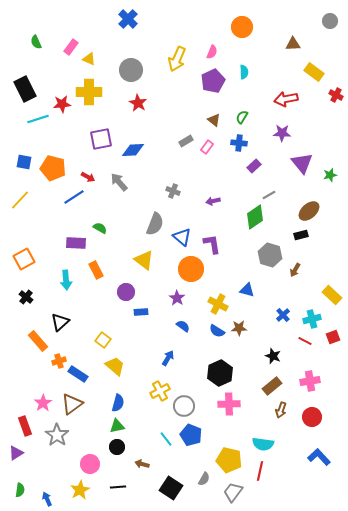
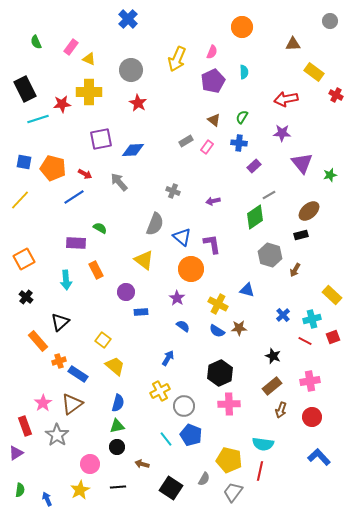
red arrow at (88, 177): moved 3 px left, 3 px up
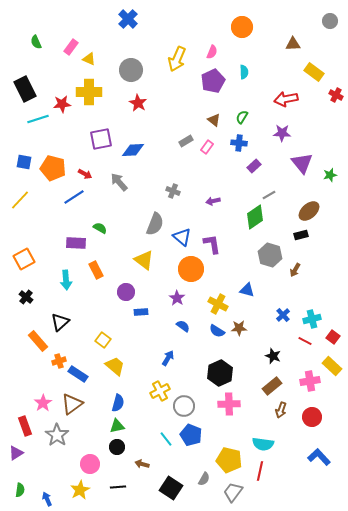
yellow rectangle at (332, 295): moved 71 px down
red square at (333, 337): rotated 32 degrees counterclockwise
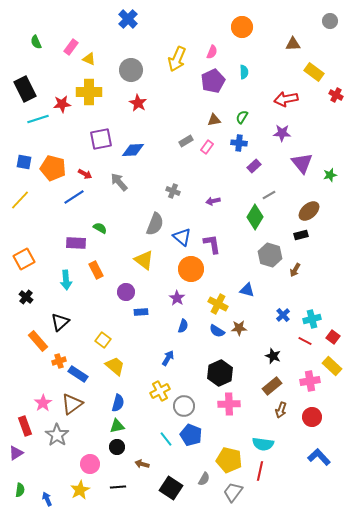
brown triangle at (214, 120): rotated 48 degrees counterclockwise
green diamond at (255, 217): rotated 25 degrees counterclockwise
blue semicircle at (183, 326): rotated 72 degrees clockwise
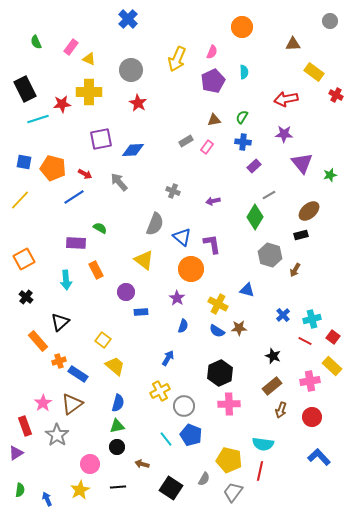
purple star at (282, 133): moved 2 px right, 1 px down
blue cross at (239, 143): moved 4 px right, 1 px up
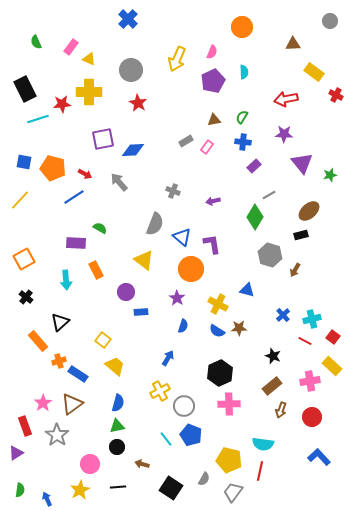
purple square at (101, 139): moved 2 px right
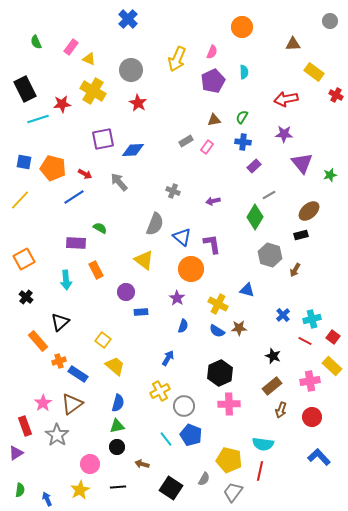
yellow cross at (89, 92): moved 4 px right, 1 px up; rotated 30 degrees clockwise
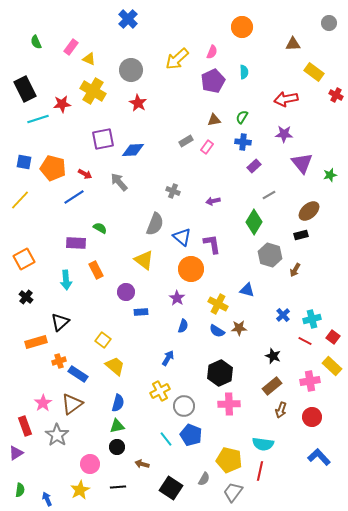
gray circle at (330, 21): moved 1 px left, 2 px down
yellow arrow at (177, 59): rotated 25 degrees clockwise
green diamond at (255, 217): moved 1 px left, 5 px down
orange rectangle at (38, 341): moved 2 px left, 1 px down; rotated 65 degrees counterclockwise
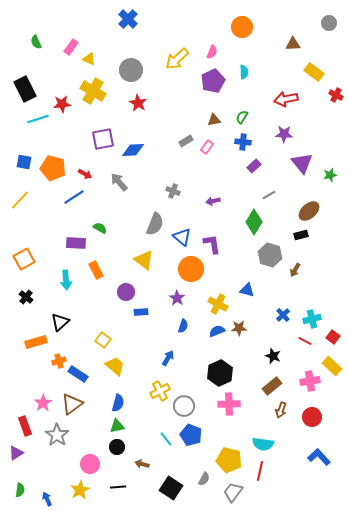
blue semicircle at (217, 331): rotated 126 degrees clockwise
